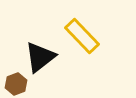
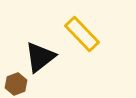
yellow rectangle: moved 2 px up
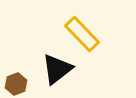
black triangle: moved 17 px right, 12 px down
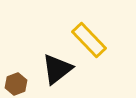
yellow rectangle: moved 7 px right, 6 px down
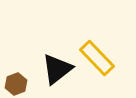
yellow rectangle: moved 8 px right, 18 px down
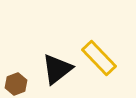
yellow rectangle: moved 2 px right
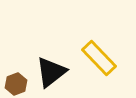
black triangle: moved 6 px left, 3 px down
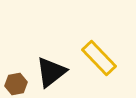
brown hexagon: rotated 10 degrees clockwise
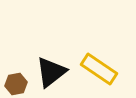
yellow rectangle: moved 11 px down; rotated 12 degrees counterclockwise
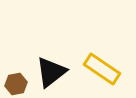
yellow rectangle: moved 3 px right
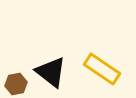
black triangle: rotated 44 degrees counterclockwise
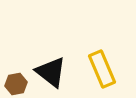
yellow rectangle: rotated 33 degrees clockwise
